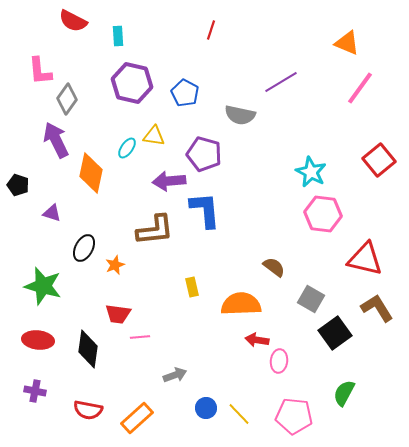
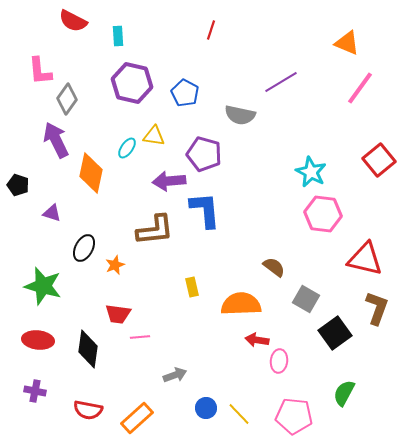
gray square at (311, 299): moved 5 px left
brown L-shape at (377, 308): rotated 52 degrees clockwise
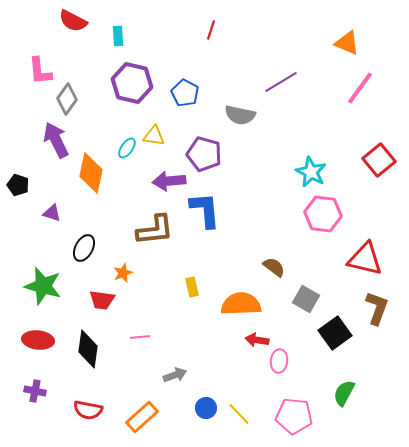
orange star at (115, 265): moved 8 px right, 8 px down
red trapezoid at (118, 314): moved 16 px left, 14 px up
orange rectangle at (137, 418): moved 5 px right, 1 px up
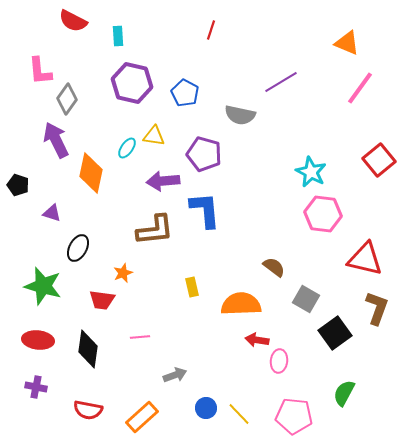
purple arrow at (169, 181): moved 6 px left
black ellipse at (84, 248): moved 6 px left
purple cross at (35, 391): moved 1 px right, 4 px up
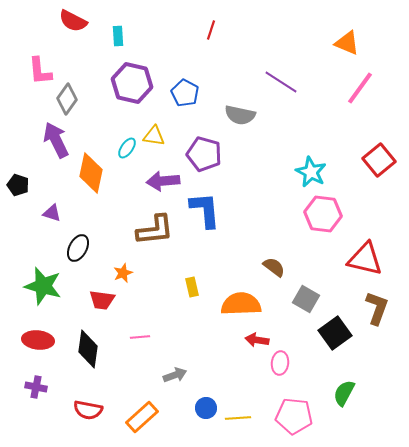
purple line at (281, 82): rotated 64 degrees clockwise
pink ellipse at (279, 361): moved 1 px right, 2 px down
yellow line at (239, 414): moved 1 px left, 4 px down; rotated 50 degrees counterclockwise
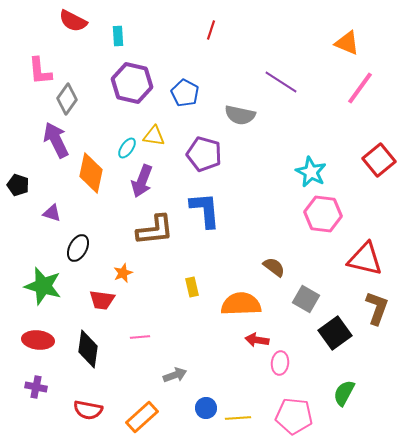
purple arrow at (163, 181): moved 21 px left; rotated 64 degrees counterclockwise
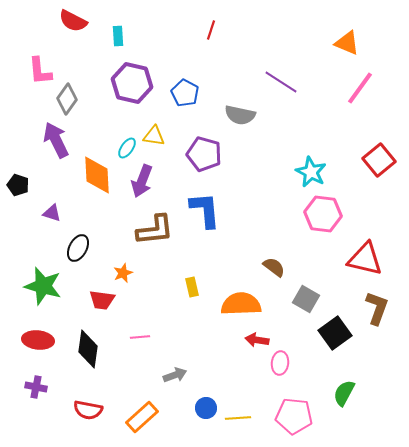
orange diamond at (91, 173): moved 6 px right, 2 px down; rotated 15 degrees counterclockwise
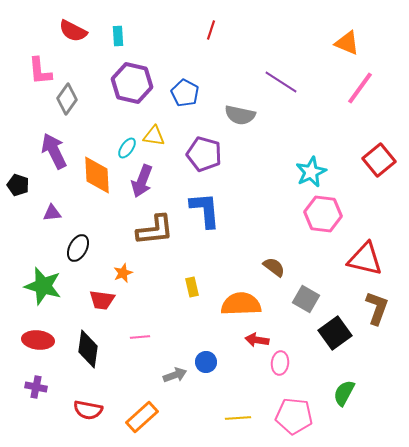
red semicircle at (73, 21): moved 10 px down
purple arrow at (56, 140): moved 2 px left, 11 px down
cyan star at (311, 172): rotated 20 degrees clockwise
purple triangle at (52, 213): rotated 24 degrees counterclockwise
blue circle at (206, 408): moved 46 px up
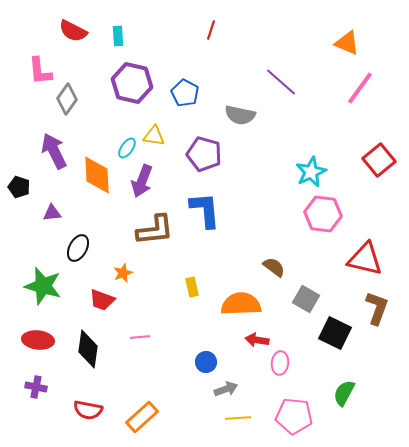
purple line at (281, 82): rotated 8 degrees clockwise
black pentagon at (18, 185): moved 1 px right, 2 px down
red trapezoid at (102, 300): rotated 12 degrees clockwise
black square at (335, 333): rotated 28 degrees counterclockwise
gray arrow at (175, 375): moved 51 px right, 14 px down
